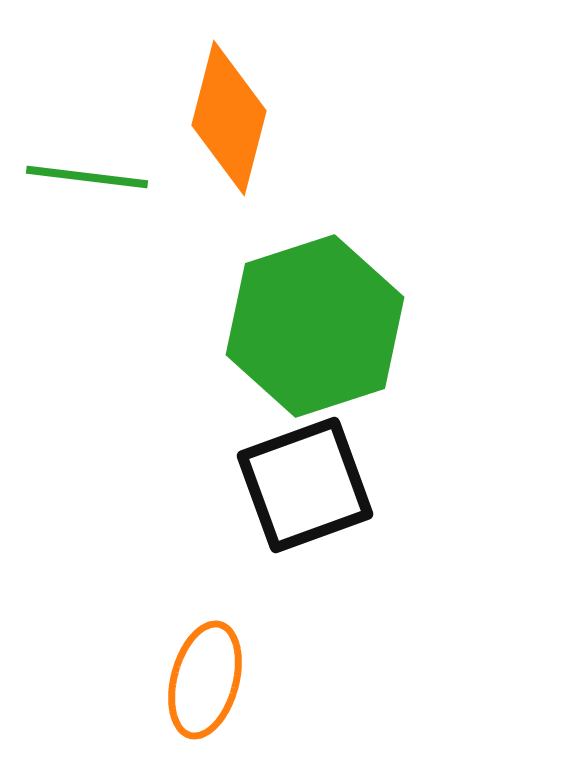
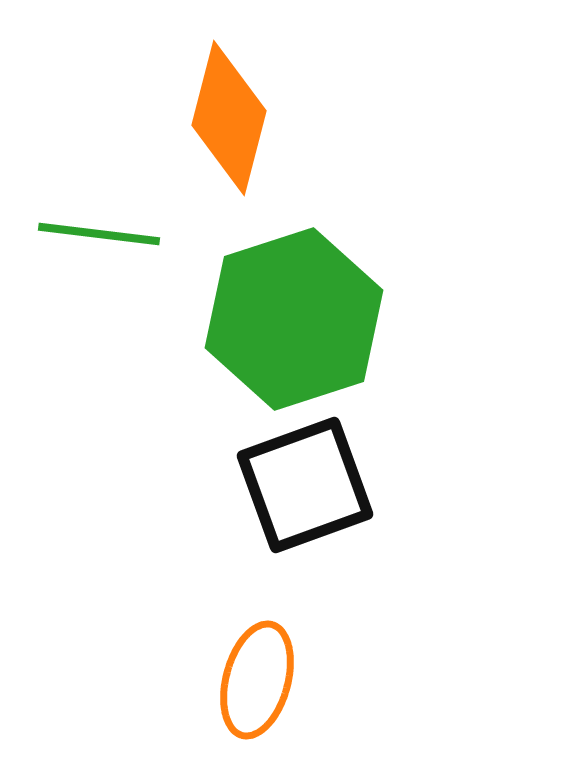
green line: moved 12 px right, 57 px down
green hexagon: moved 21 px left, 7 px up
orange ellipse: moved 52 px right
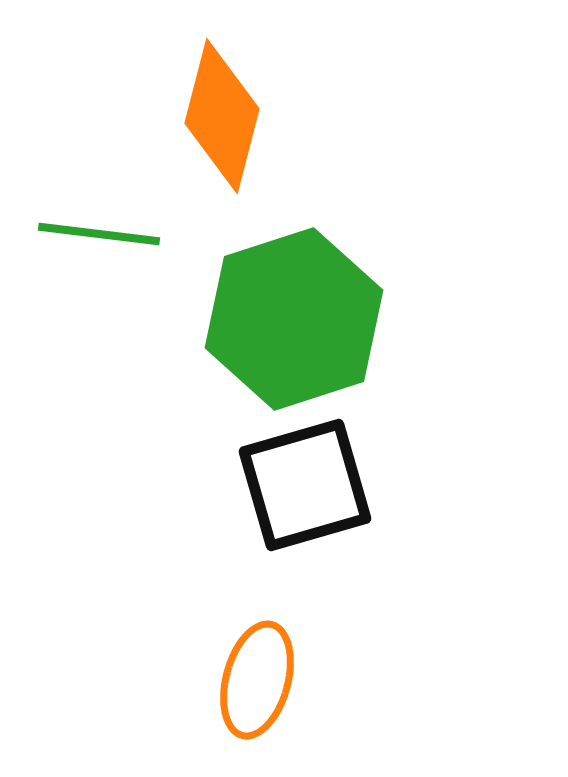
orange diamond: moved 7 px left, 2 px up
black square: rotated 4 degrees clockwise
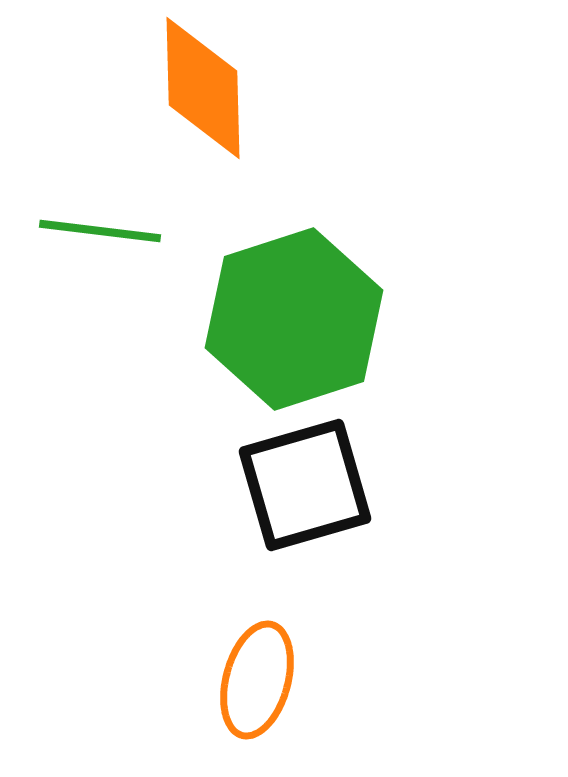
orange diamond: moved 19 px left, 28 px up; rotated 16 degrees counterclockwise
green line: moved 1 px right, 3 px up
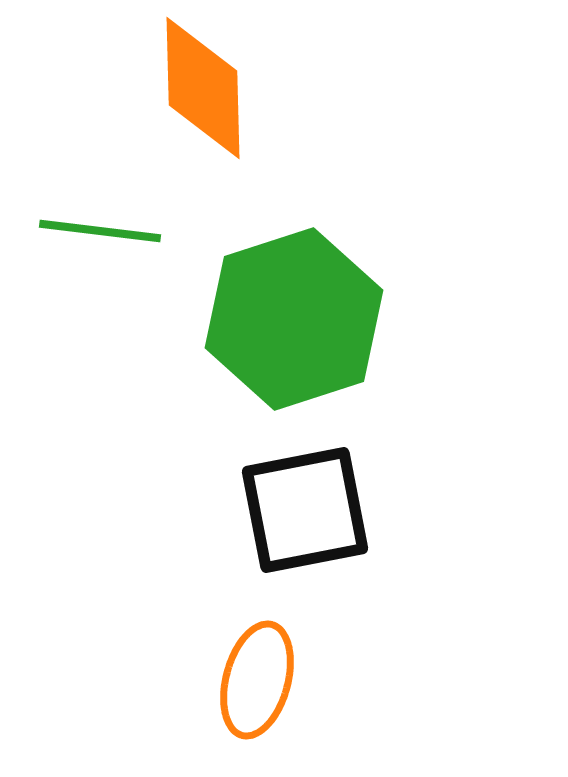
black square: moved 25 px down; rotated 5 degrees clockwise
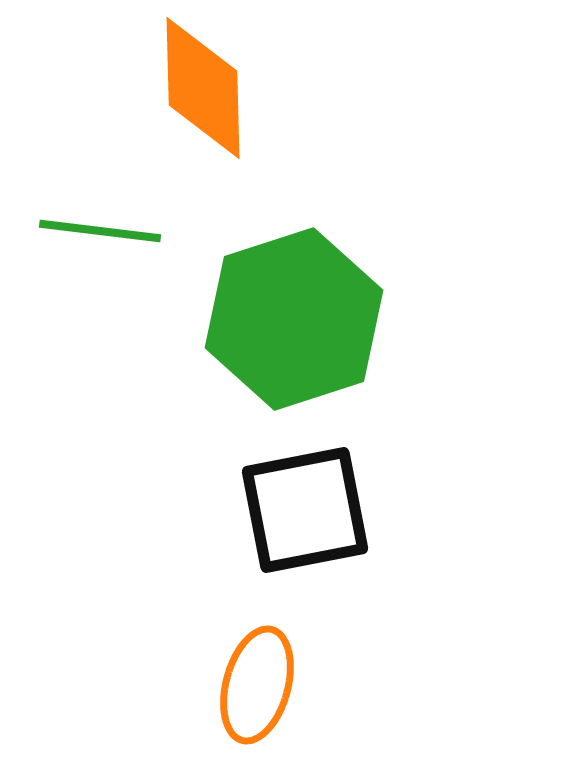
orange ellipse: moved 5 px down
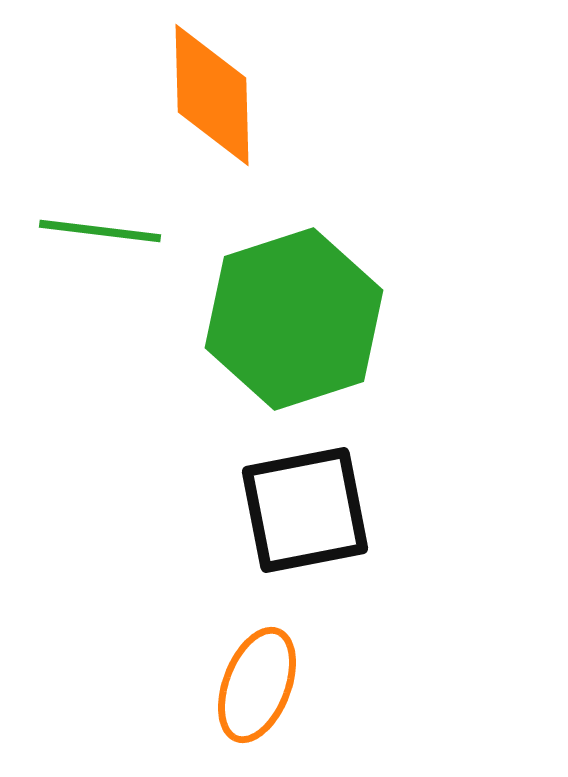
orange diamond: moved 9 px right, 7 px down
orange ellipse: rotated 6 degrees clockwise
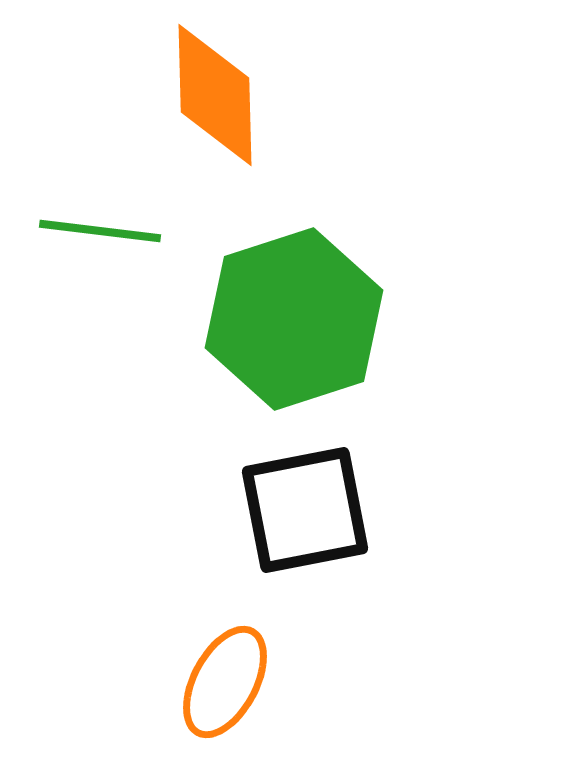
orange diamond: moved 3 px right
orange ellipse: moved 32 px left, 3 px up; rotated 7 degrees clockwise
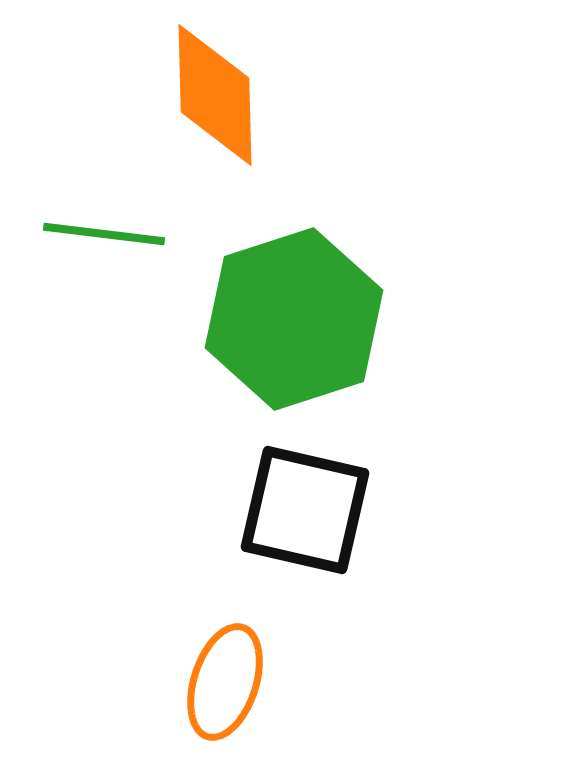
green line: moved 4 px right, 3 px down
black square: rotated 24 degrees clockwise
orange ellipse: rotated 10 degrees counterclockwise
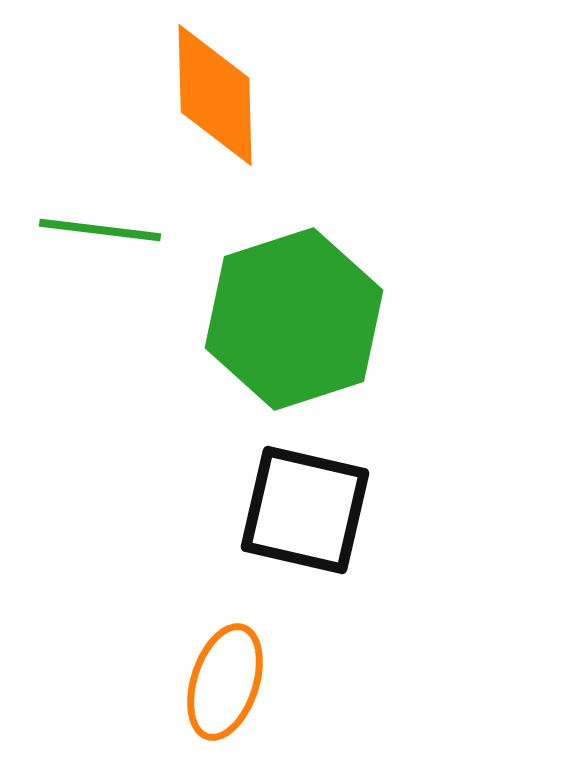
green line: moved 4 px left, 4 px up
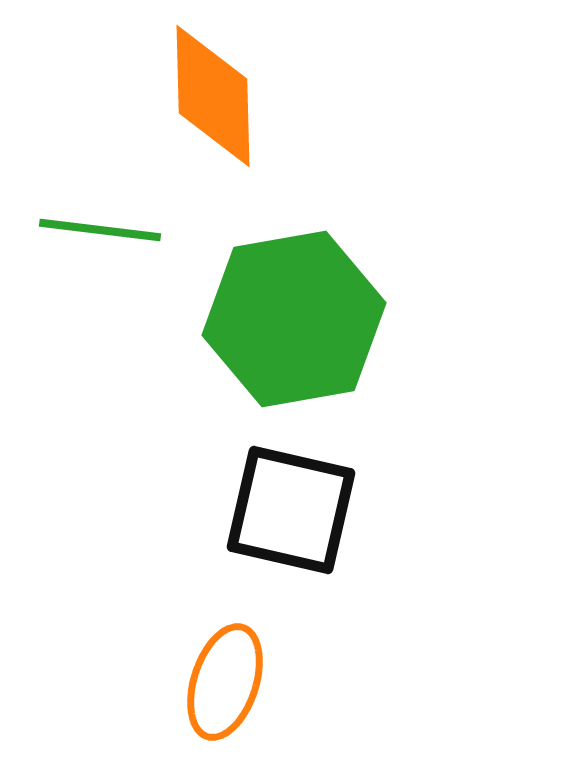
orange diamond: moved 2 px left, 1 px down
green hexagon: rotated 8 degrees clockwise
black square: moved 14 px left
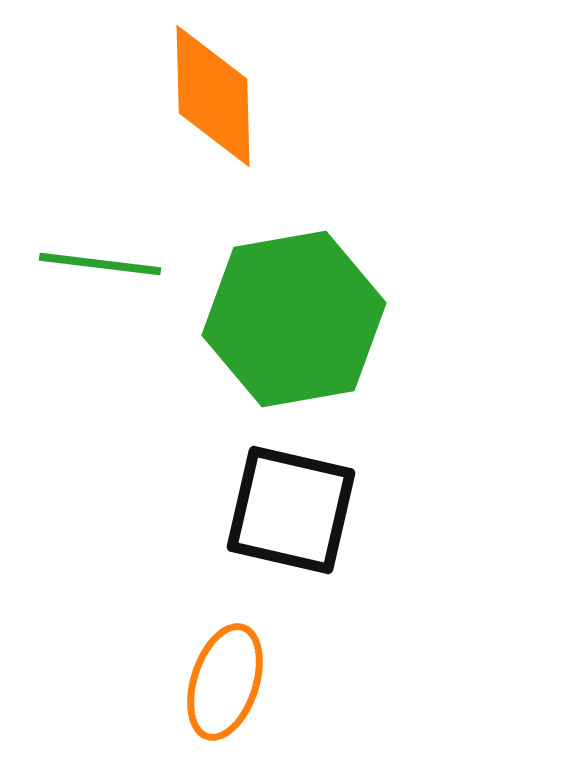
green line: moved 34 px down
